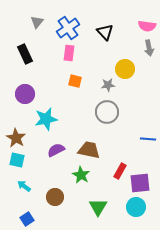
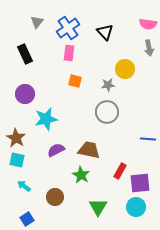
pink semicircle: moved 1 px right, 2 px up
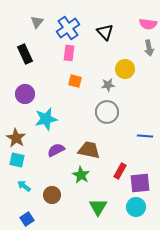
blue line: moved 3 px left, 3 px up
brown circle: moved 3 px left, 2 px up
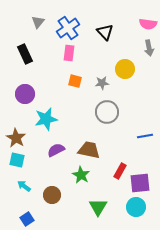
gray triangle: moved 1 px right
gray star: moved 6 px left, 2 px up
blue line: rotated 14 degrees counterclockwise
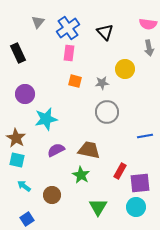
black rectangle: moved 7 px left, 1 px up
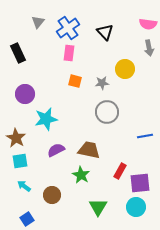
cyan square: moved 3 px right, 1 px down; rotated 21 degrees counterclockwise
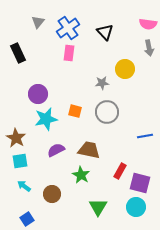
orange square: moved 30 px down
purple circle: moved 13 px right
purple square: rotated 20 degrees clockwise
brown circle: moved 1 px up
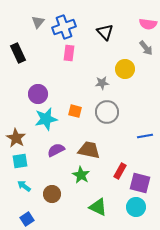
blue cross: moved 4 px left, 1 px up; rotated 15 degrees clockwise
gray arrow: moved 3 px left; rotated 28 degrees counterclockwise
green triangle: rotated 36 degrees counterclockwise
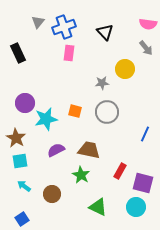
purple circle: moved 13 px left, 9 px down
blue line: moved 2 px up; rotated 56 degrees counterclockwise
purple square: moved 3 px right
blue square: moved 5 px left
